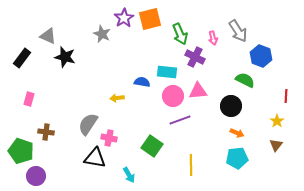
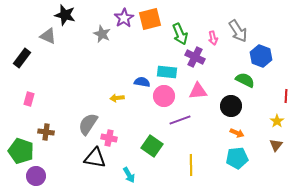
black star: moved 42 px up
pink circle: moved 9 px left
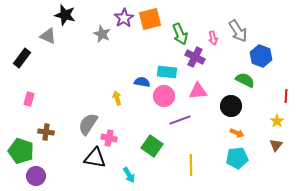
yellow arrow: rotated 80 degrees clockwise
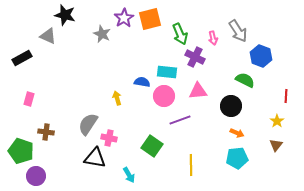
black rectangle: rotated 24 degrees clockwise
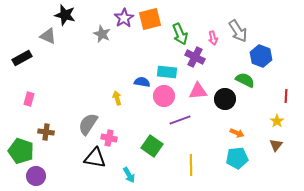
black circle: moved 6 px left, 7 px up
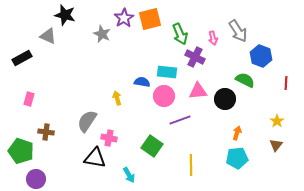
red line: moved 13 px up
gray semicircle: moved 1 px left, 3 px up
orange arrow: rotated 96 degrees counterclockwise
purple circle: moved 3 px down
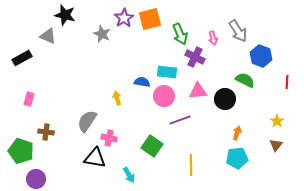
red line: moved 1 px right, 1 px up
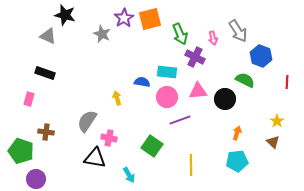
black rectangle: moved 23 px right, 15 px down; rotated 48 degrees clockwise
pink circle: moved 3 px right, 1 px down
brown triangle: moved 3 px left, 3 px up; rotated 24 degrees counterclockwise
cyan pentagon: moved 3 px down
